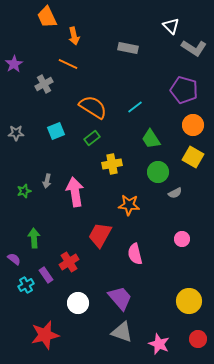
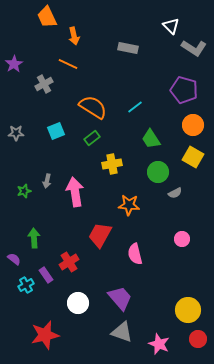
yellow circle: moved 1 px left, 9 px down
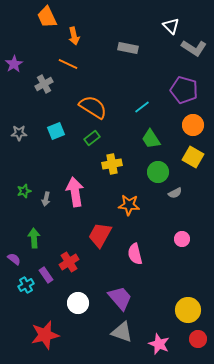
cyan line: moved 7 px right
gray star: moved 3 px right
gray arrow: moved 1 px left, 18 px down
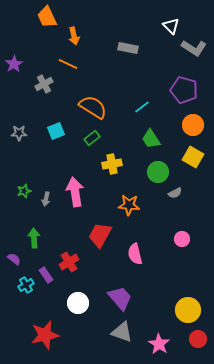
pink star: rotated 10 degrees clockwise
